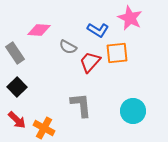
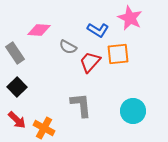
orange square: moved 1 px right, 1 px down
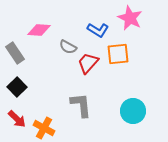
red trapezoid: moved 2 px left, 1 px down
red arrow: moved 1 px up
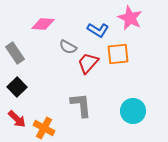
pink diamond: moved 4 px right, 6 px up
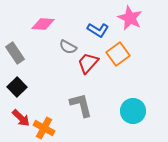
orange square: rotated 30 degrees counterclockwise
gray L-shape: rotated 8 degrees counterclockwise
red arrow: moved 4 px right, 1 px up
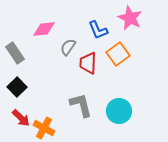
pink diamond: moved 1 px right, 5 px down; rotated 10 degrees counterclockwise
blue L-shape: rotated 35 degrees clockwise
gray semicircle: rotated 96 degrees clockwise
red trapezoid: rotated 40 degrees counterclockwise
cyan circle: moved 14 px left
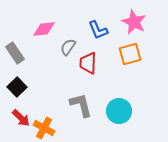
pink star: moved 4 px right, 4 px down
orange square: moved 12 px right; rotated 20 degrees clockwise
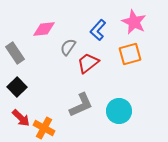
blue L-shape: rotated 65 degrees clockwise
red trapezoid: rotated 50 degrees clockwise
gray L-shape: rotated 80 degrees clockwise
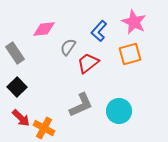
blue L-shape: moved 1 px right, 1 px down
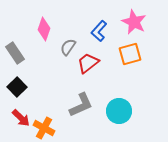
pink diamond: rotated 65 degrees counterclockwise
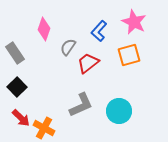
orange square: moved 1 px left, 1 px down
